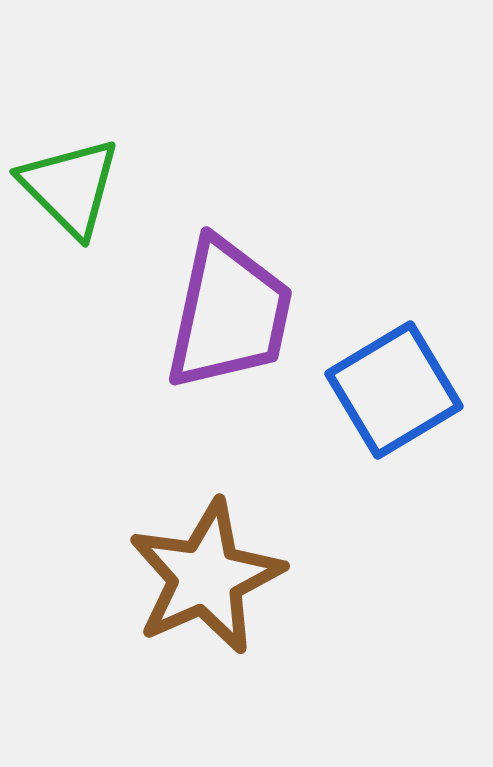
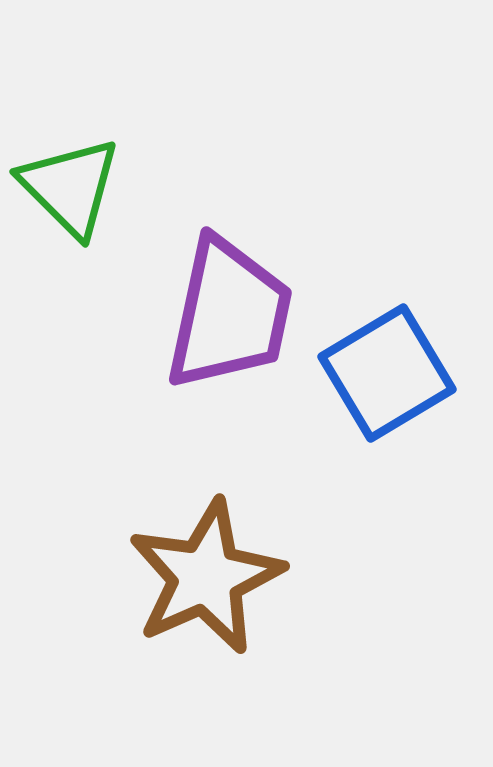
blue square: moved 7 px left, 17 px up
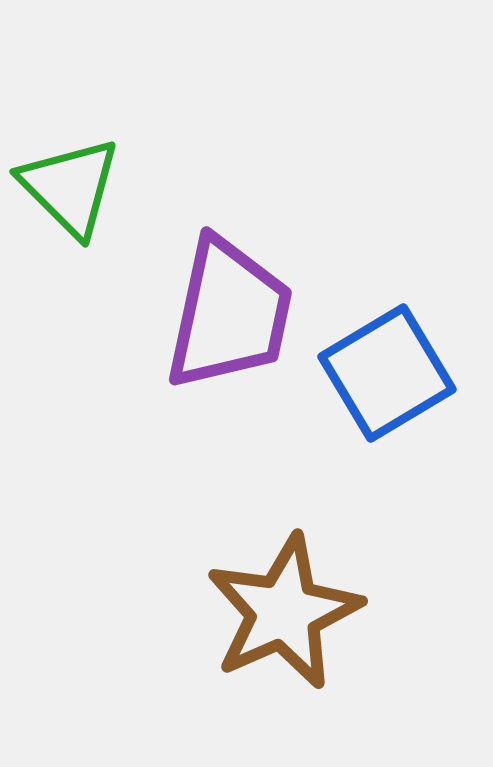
brown star: moved 78 px right, 35 px down
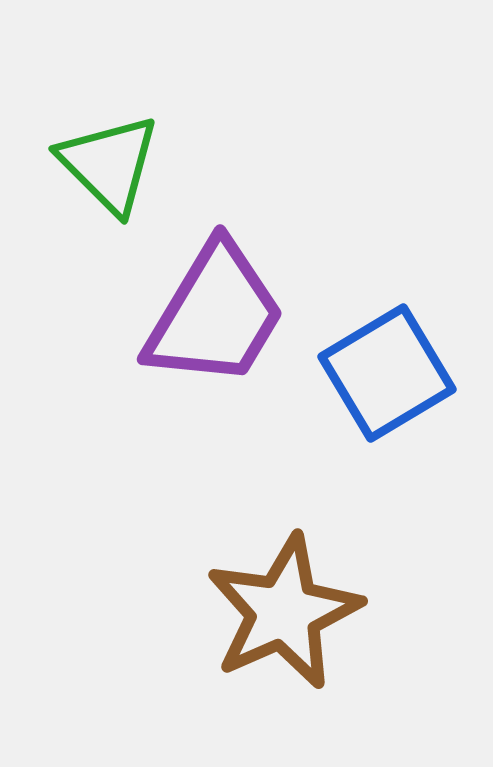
green triangle: moved 39 px right, 23 px up
purple trapezoid: moved 14 px left, 1 px down; rotated 19 degrees clockwise
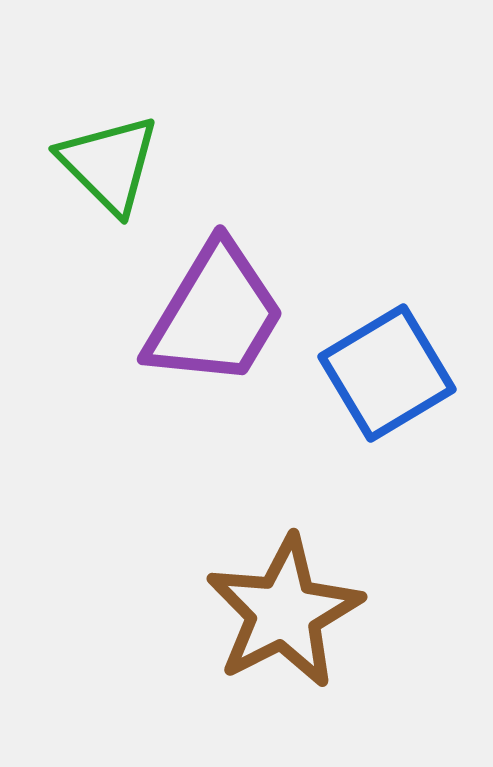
brown star: rotated 3 degrees counterclockwise
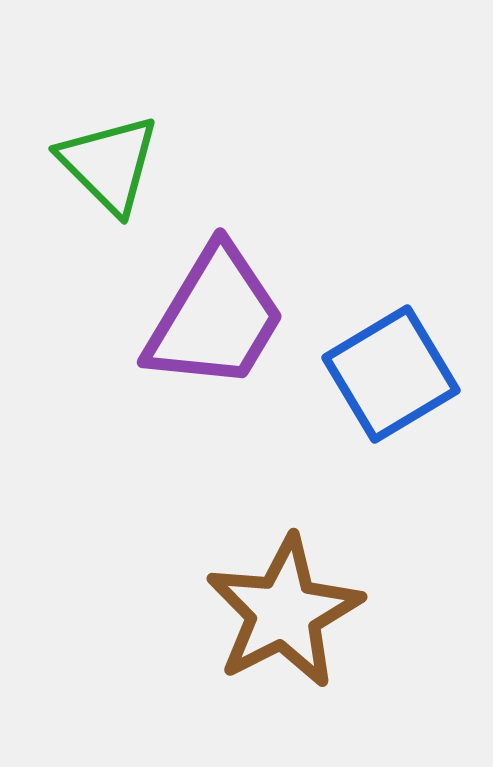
purple trapezoid: moved 3 px down
blue square: moved 4 px right, 1 px down
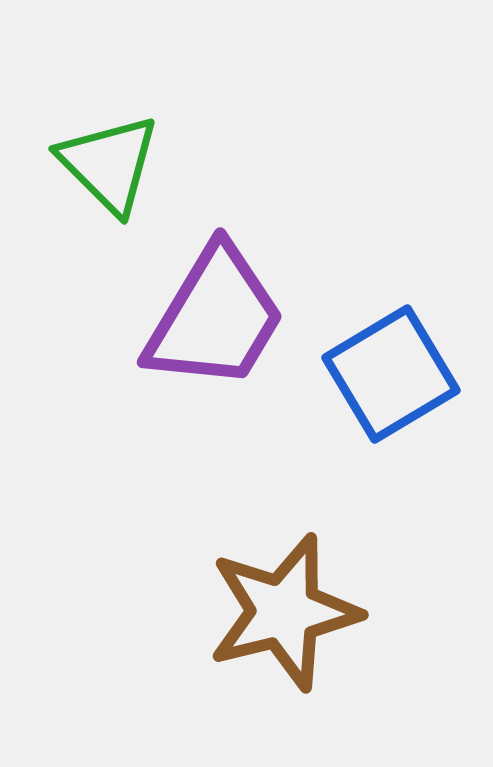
brown star: rotated 13 degrees clockwise
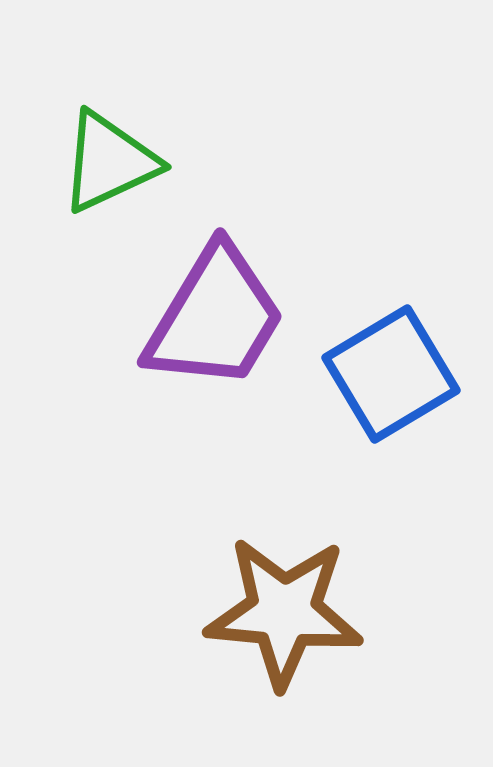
green triangle: moved 2 px up; rotated 50 degrees clockwise
brown star: rotated 19 degrees clockwise
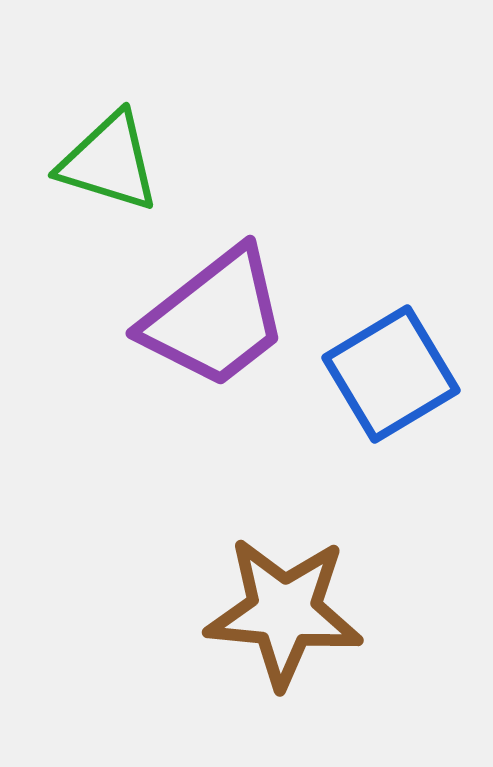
green triangle: rotated 42 degrees clockwise
purple trapezoid: rotated 21 degrees clockwise
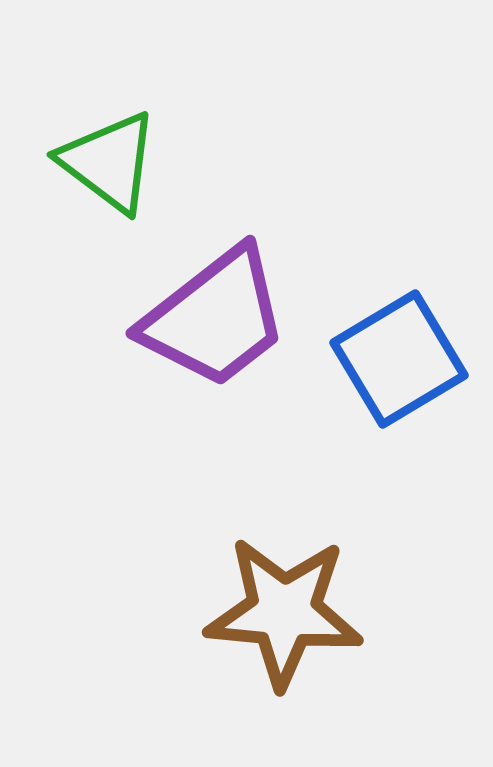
green triangle: rotated 20 degrees clockwise
blue square: moved 8 px right, 15 px up
